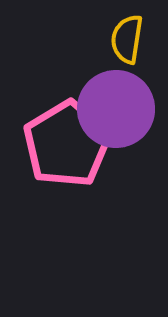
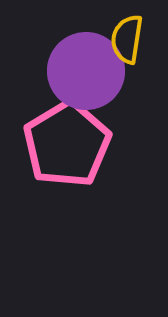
purple circle: moved 30 px left, 38 px up
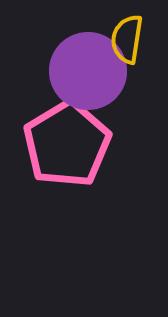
purple circle: moved 2 px right
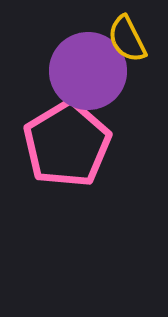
yellow semicircle: rotated 36 degrees counterclockwise
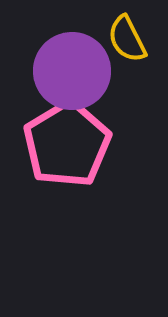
purple circle: moved 16 px left
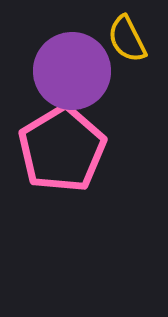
pink pentagon: moved 5 px left, 5 px down
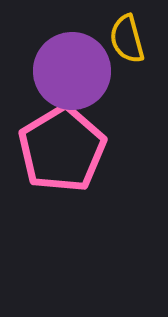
yellow semicircle: rotated 12 degrees clockwise
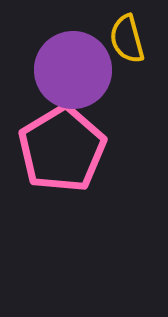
purple circle: moved 1 px right, 1 px up
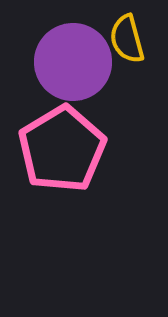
purple circle: moved 8 px up
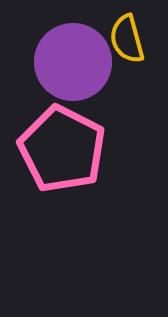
pink pentagon: rotated 14 degrees counterclockwise
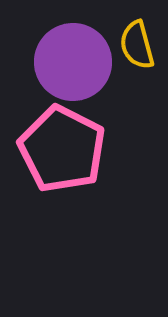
yellow semicircle: moved 10 px right, 6 px down
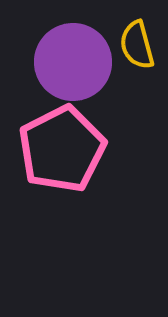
pink pentagon: rotated 18 degrees clockwise
